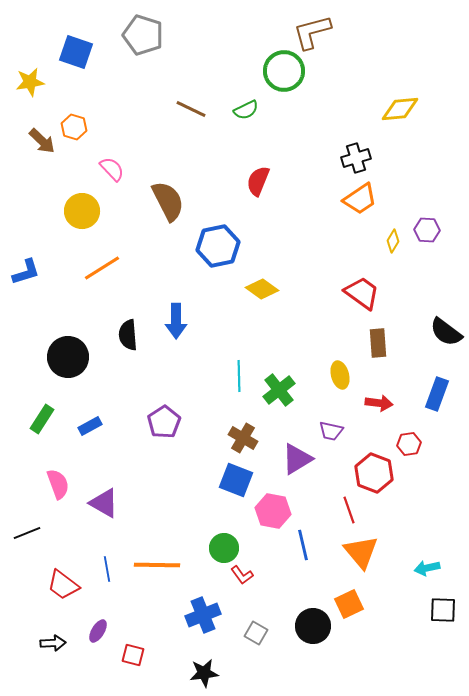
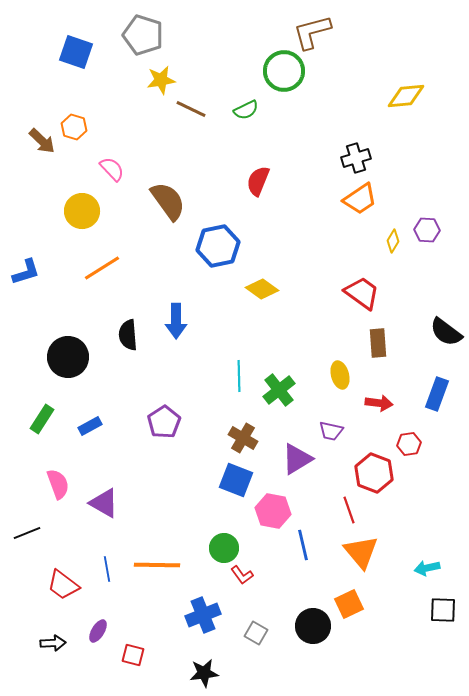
yellow star at (30, 82): moved 131 px right, 2 px up
yellow diamond at (400, 109): moved 6 px right, 13 px up
brown semicircle at (168, 201): rotated 9 degrees counterclockwise
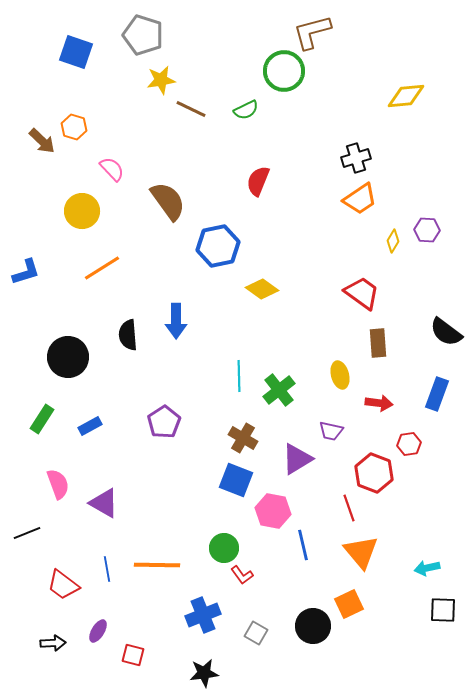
red line at (349, 510): moved 2 px up
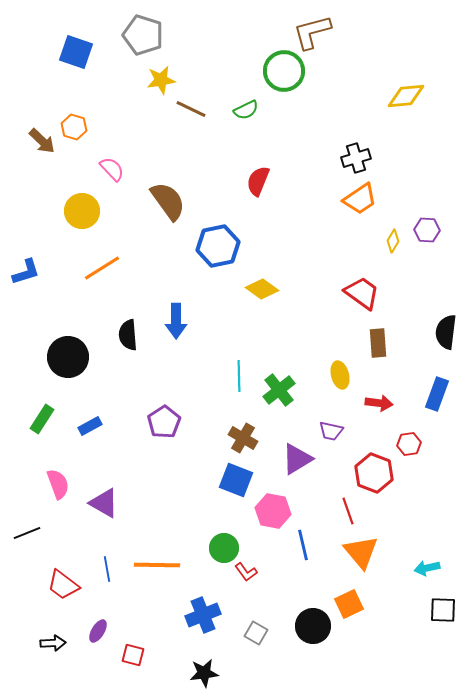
black semicircle at (446, 332): rotated 60 degrees clockwise
red line at (349, 508): moved 1 px left, 3 px down
red L-shape at (242, 575): moved 4 px right, 3 px up
